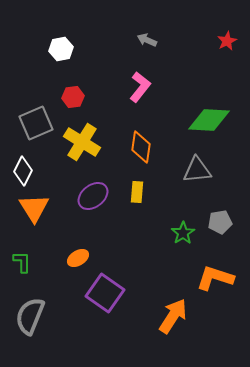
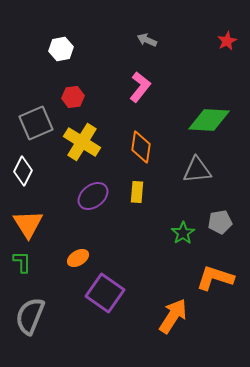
orange triangle: moved 6 px left, 16 px down
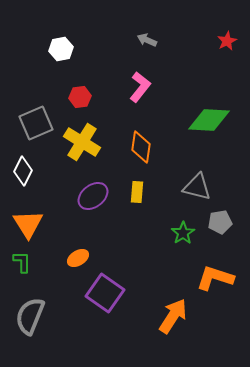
red hexagon: moved 7 px right
gray triangle: moved 17 px down; rotated 20 degrees clockwise
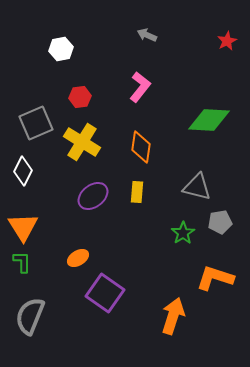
gray arrow: moved 5 px up
orange triangle: moved 5 px left, 3 px down
orange arrow: rotated 15 degrees counterclockwise
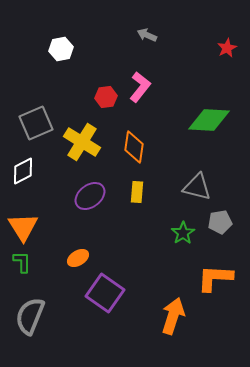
red star: moved 7 px down
red hexagon: moved 26 px right
orange diamond: moved 7 px left
white diamond: rotated 36 degrees clockwise
purple ellipse: moved 3 px left
orange L-shape: rotated 15 degrees counterclockwise
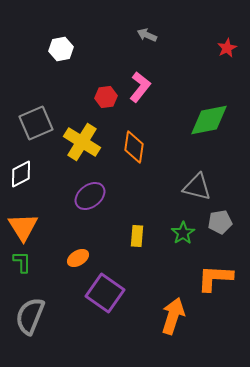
green diamond: rotated 15 degrees counterclockwise
white diamond: moved 2 px left, 3 px down
yellow rectangle: moved 44 px down
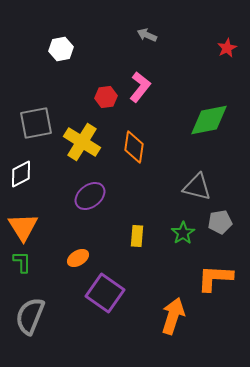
gray square: rotated 12 degrees clockwise
